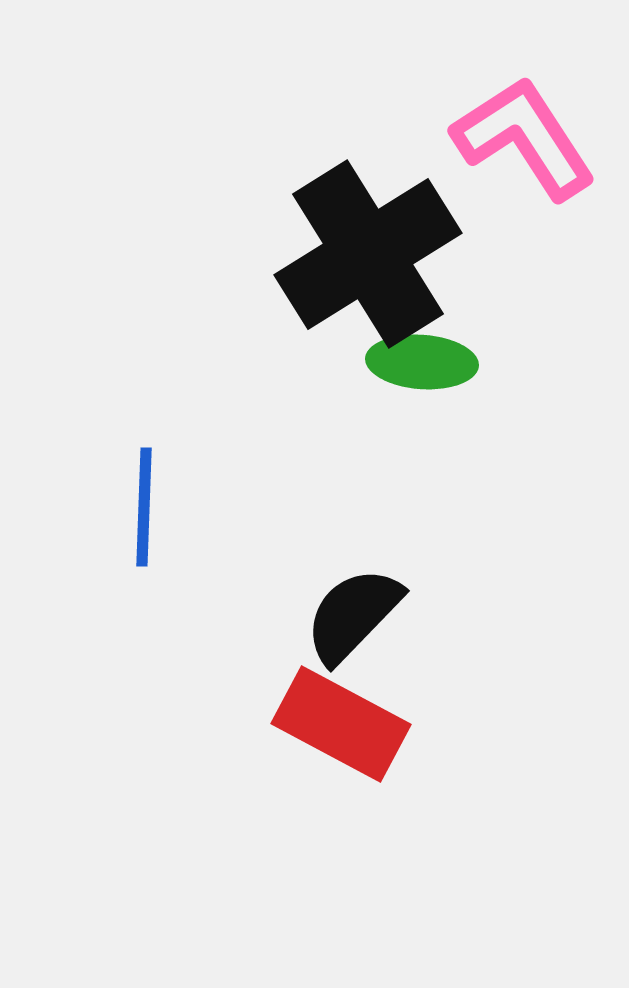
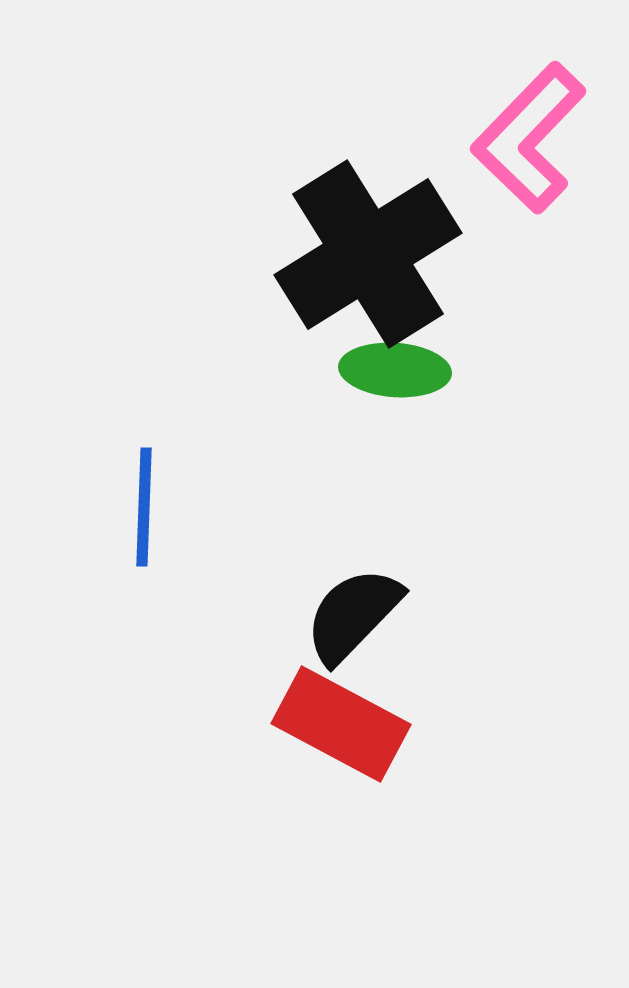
pink L-shape: moved 5 px right; rotated 103 degrees counterclockwise
green ellipse: moved 27 px left, 8 px down
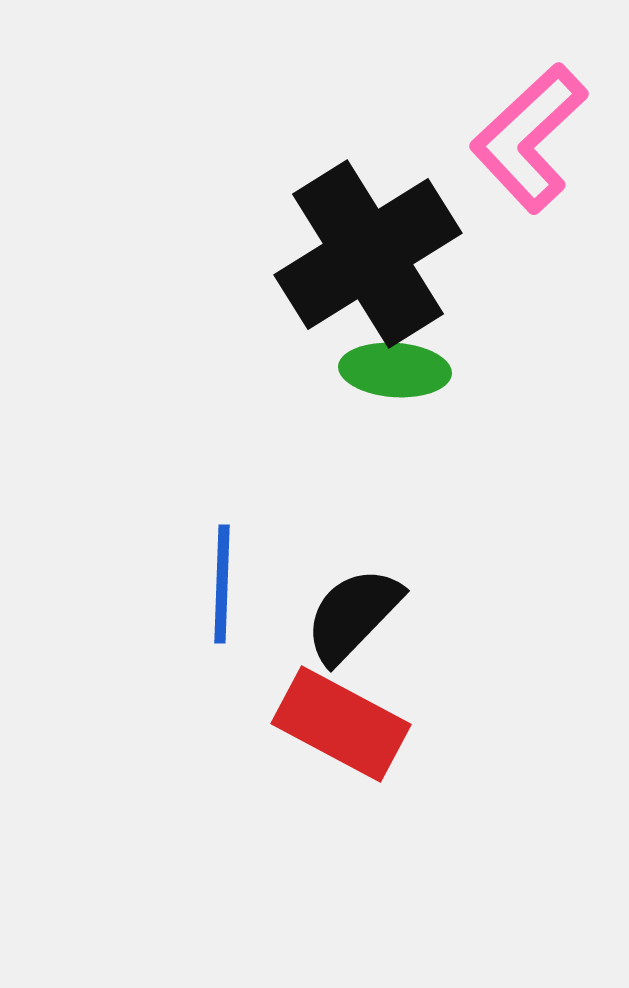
pink L-shape: rotated 3 degrees clockwise
blue line: moved 78 px right, 77 px down
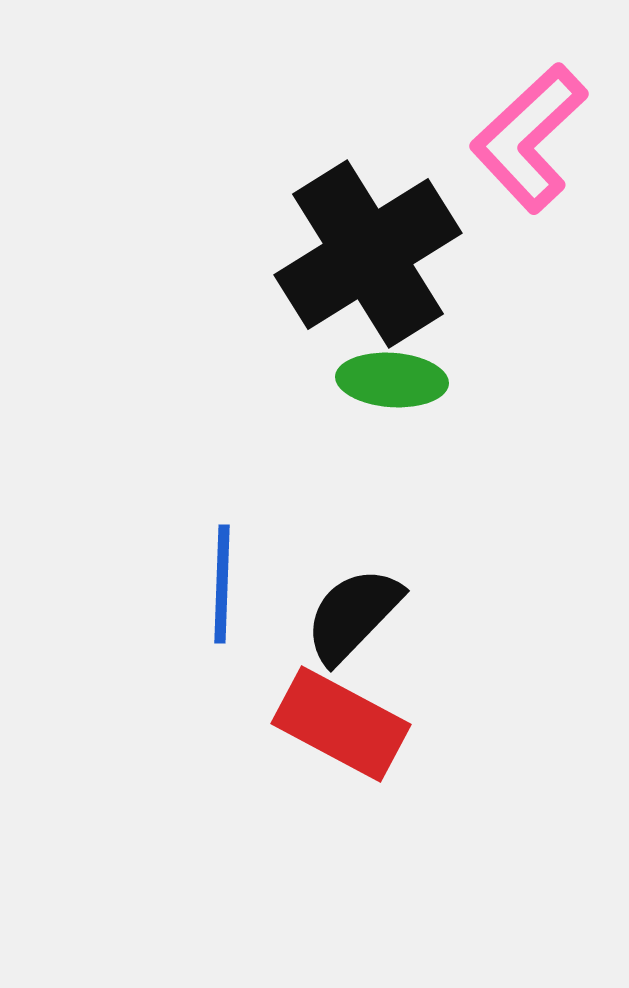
green ellipse: moved 3 px left, 10 px down
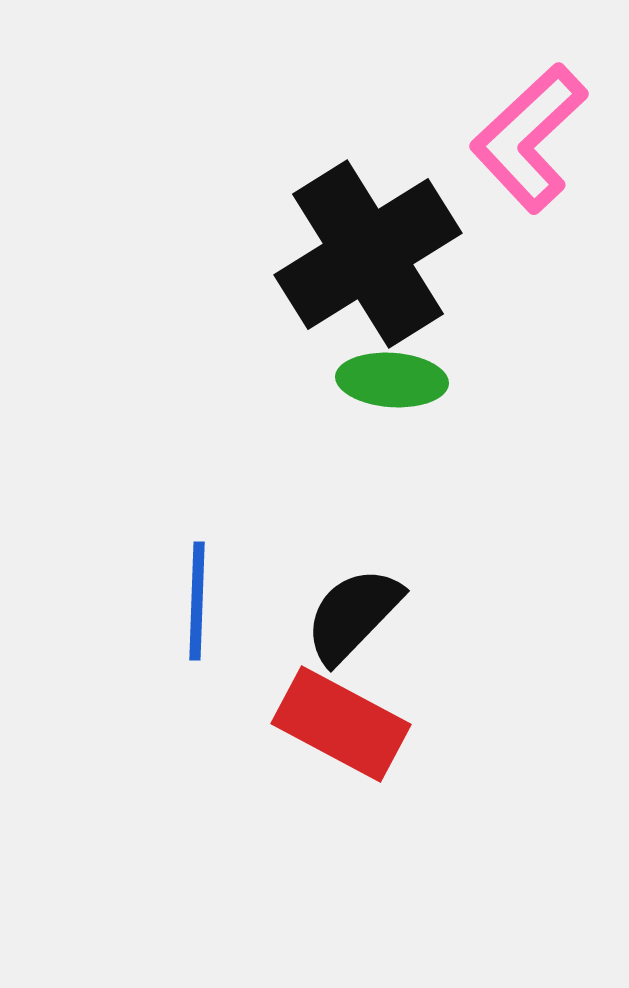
blue line: moved 25 px left, 17 px down
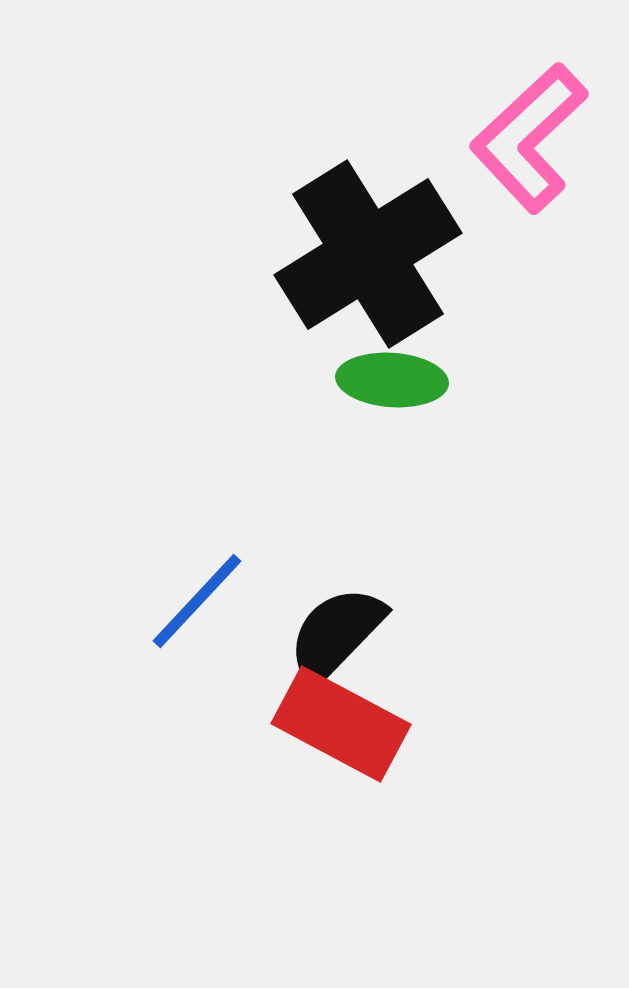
blue line: rotated 41 degrees clockwise
black semicircle: moved 17 px left, 19 px down
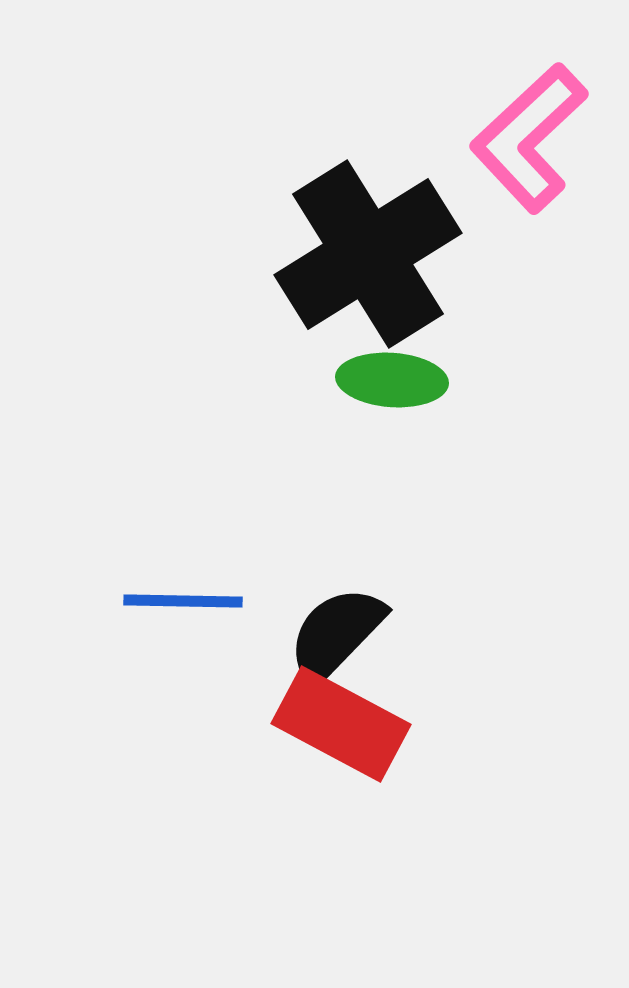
blue line: moved 14 px left; rotated 48 degrees clockwise
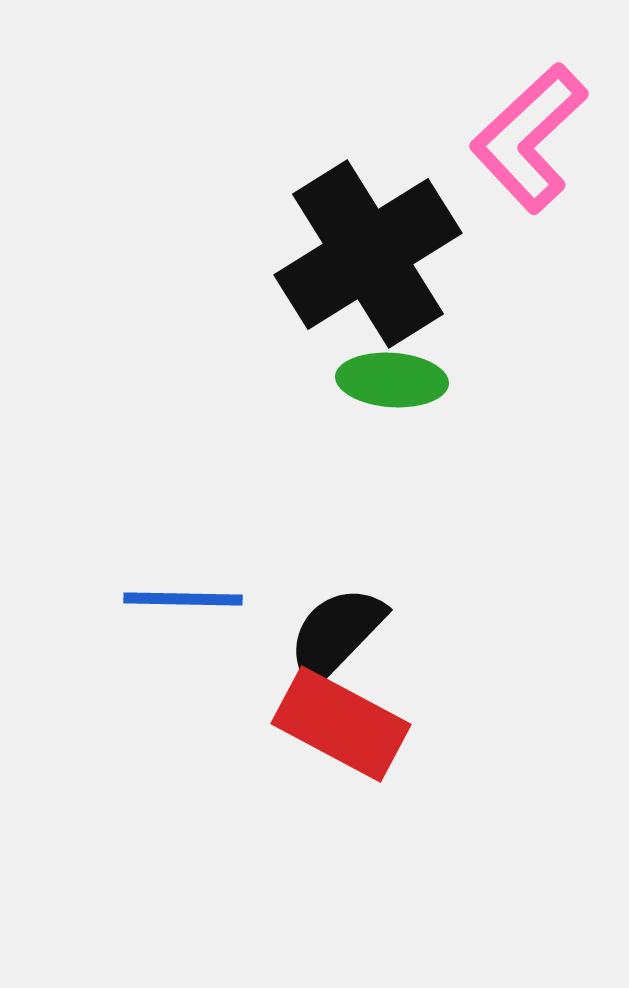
blue line: moved 2 px up
